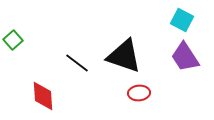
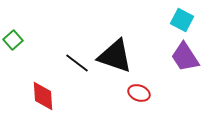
black triangle: moved 9 px left
red ellipse: rotated 25 degrees clockwise
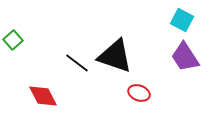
red diamond: rotated 24 degrees counterclockwise
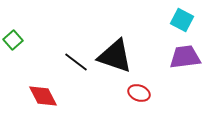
purple trapezoid: rotated 116 degrees clockwise
black line: moved 1 px left, 1 px up
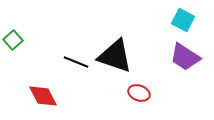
cyan square: moved 1 px right
purple trapezoid: rotated 140 degrees counterclockwise
black line: rotated 15 degrees counterclockwise
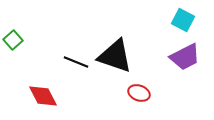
purple trapezoid: rotated 60 degrees counterclockwise
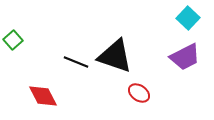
cyan square: moved 5 px right, 2 px up; rotated 15 degrees clockwise
red ellipse: rotated 15 degrees clockwise
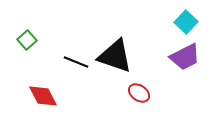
cyan square: moved 2 px left, 4 px down
green square: moved 14 px right
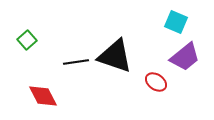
cyan square: moved 10 px left; rotated 20 degrees counterclockwise
purple trapezoid: rotated 12 degrees counterclockwise
black line: rotated 30 degrees counterclockwise
red ellipse: moved 17 px right, 11 px up
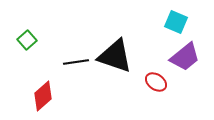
red diamond: rotated 76 degrees clockwise
